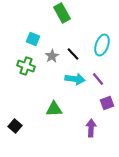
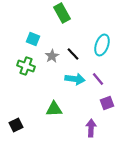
black square: moved 1 px right, 1 px up; rotated 24 degrees clockwise
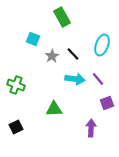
green rectangle: moved 4 px down
green cross: moved 10 px left, 19 px down
black square: moved 2 px down
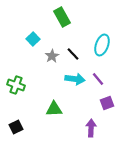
cyan square: rotated 24 degrees clockwise
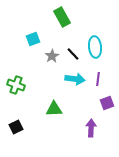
cyan square: rotated 24 degrees clockwise
cyan ellipse: moved 7 px left, 2 px down; rotated 25 degrees counterclockwise
purple line: rotated 48 degrees clockwise
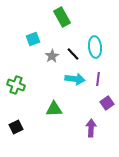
purple square: rotated 16 degrees counterclockwise
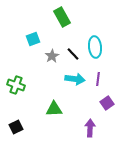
purple arrow: moved 1 px left
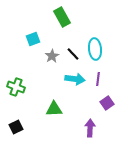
cyan ellipse: moved 2 px down
green cross: moved 2 px down
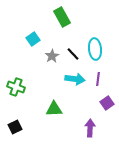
cyan square: rotated 16 degrees counterclockwise
black square: moved 1 px left
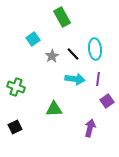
purple square: moved 2 px up
purple arrow: rotated 12 degrees clockwise
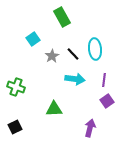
purple line: moved 6 px right, 1 px down
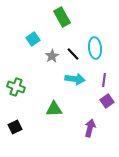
cyan ellipse: moved 1 px up
